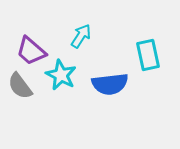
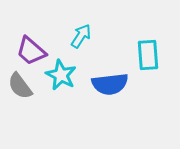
cyan rectangle: rotated 8 degrees clockwise
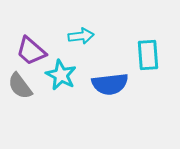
cyan arrow: rotated 50 degrees clockwise
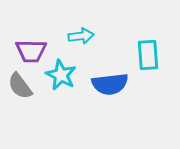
purple trapezoid: rotated 40 degrees counterclockwise
